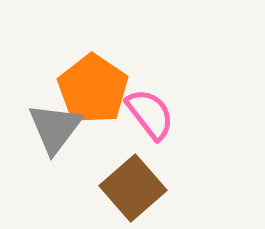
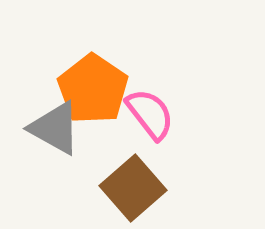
gray triangle: rotated 38 degrees counterclockwise
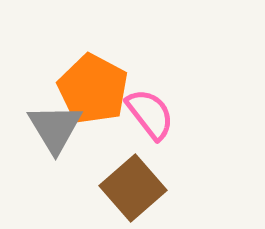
orange pentagon: rotated 6 degrees counterclockwise
gray triangle: rotated 30 degrees clockwise
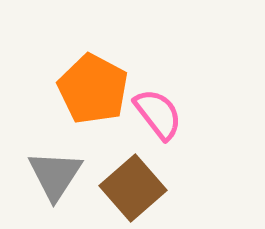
pink semicircle: moved 8 px right
gray triangle: moved 47 px down; rotated 4 degrees clockwise
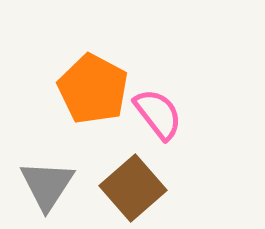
gray triangle: moved 8 px left, 10 px down
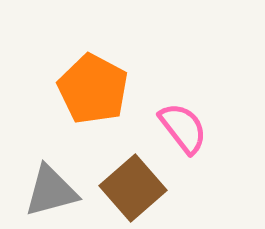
pink semicircle: moved 25 px right, 14 px down
gray triangle: moved 4 px right, 6 px down; rotated 42 degrees clockwise
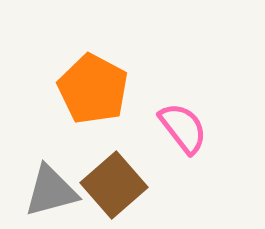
brown square: moved 19 px left, 3 px up
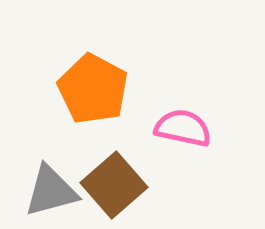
pink semicircle: rotated 40 degrees counterclockwise
